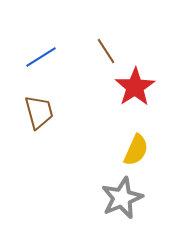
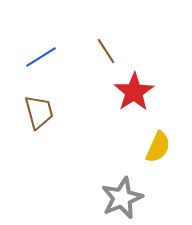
red star: moved 1 px left, 5 px down
yellow semicircle: moved 22 px right, 3 px up
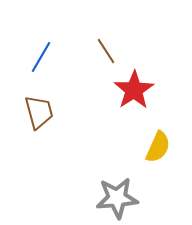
blue line: rotated 28 degrees counterclockwise
red star: moved 2 px up
gray star: moved 5 px left; rotated 18 degrees clockwise
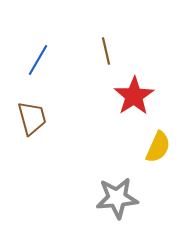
brown line: rotated 20 degrees clockwise
blue line: moved 3 px left, 3 px down
red star: moved 6 px down
brown trapezoid: moved 7 px left, 6 px down
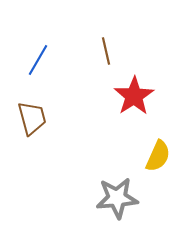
yellow semicircle: moved 9 px down
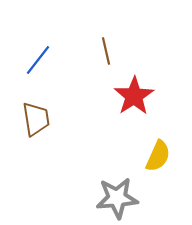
blue line: rotated 8 degrees clockwise
brown trapezoid: moved 4 px right, 1 px down; rotated 6 degrees clockwise
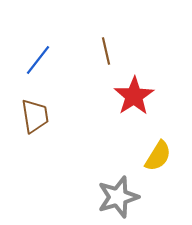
brown trapezoid: moved 1 px left, 3 px up
yellow semicircle: rotated 8 degrees clockwise
gray star: moved 1 px right, 1 px up; rotated 12 degrees counterclockwise
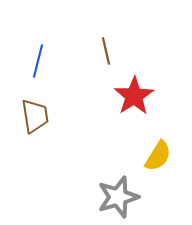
blue line: moved 1 px down; rotated 24 degrees counterclockwise
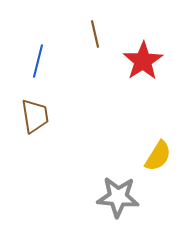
brown line: moved 11 px left, 17 px up
red star: moved 9 px right, 35 px up
gray star: rotated 21 degrees clockwise
